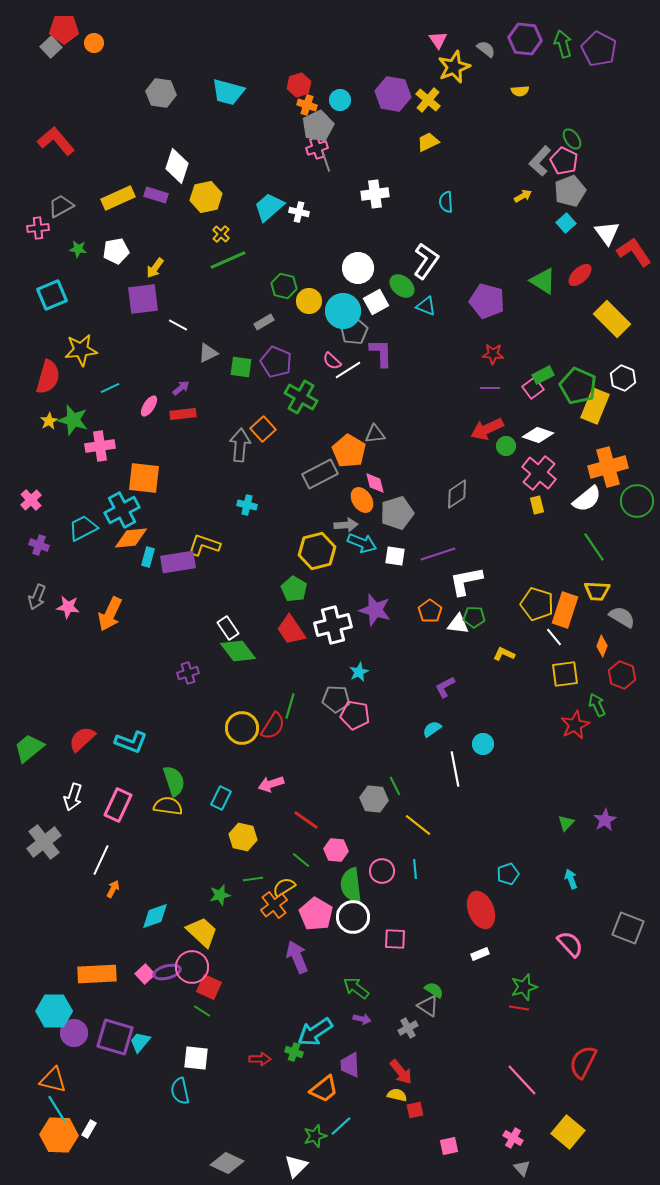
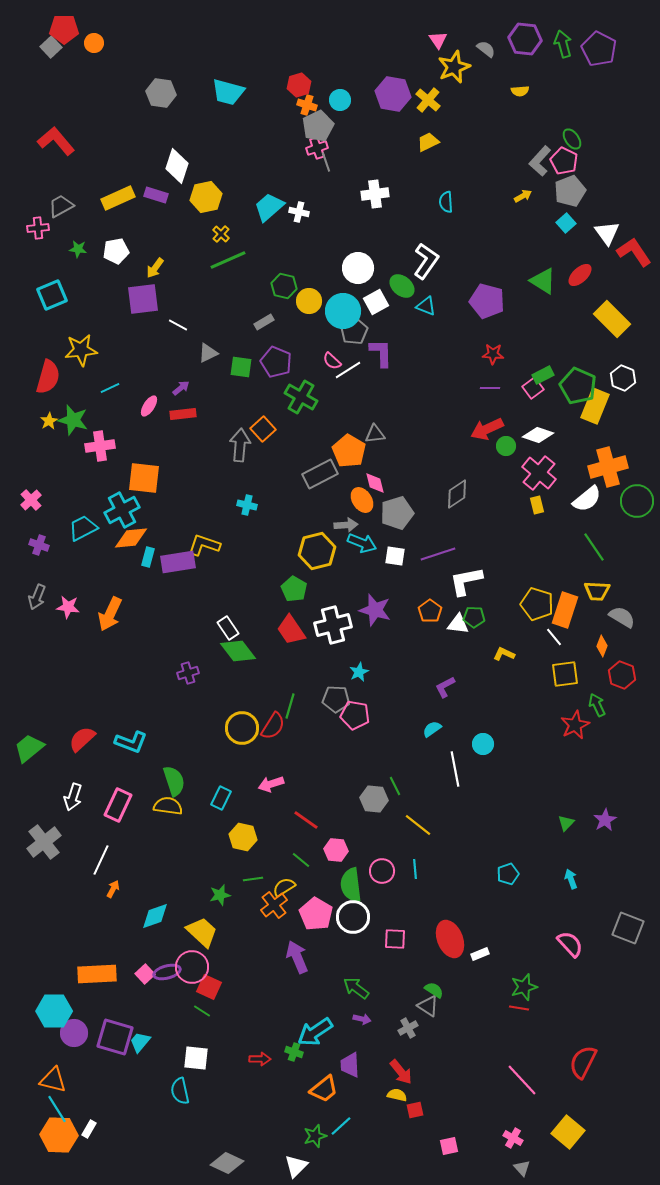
red ellipse at (481, 910): moved 31 px left, 29 px down
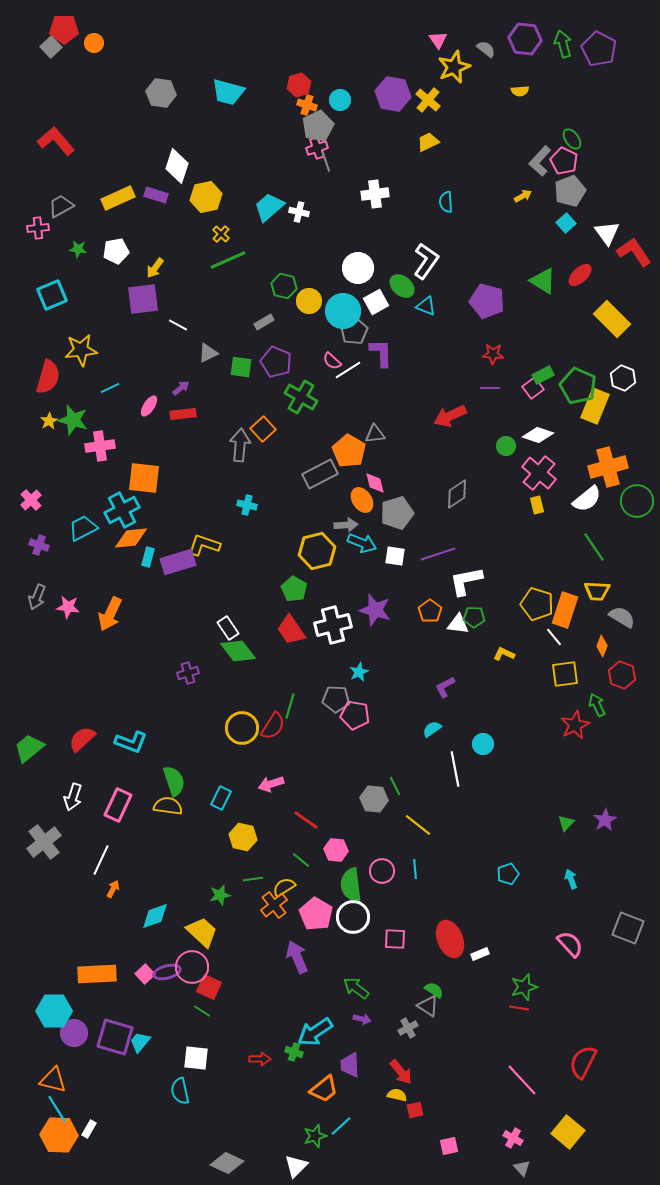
red arrow at (487, 429): moved 37 px left, 13 px up
purple rectangle at (178, 562): rotated 8 degrees counterclockwise
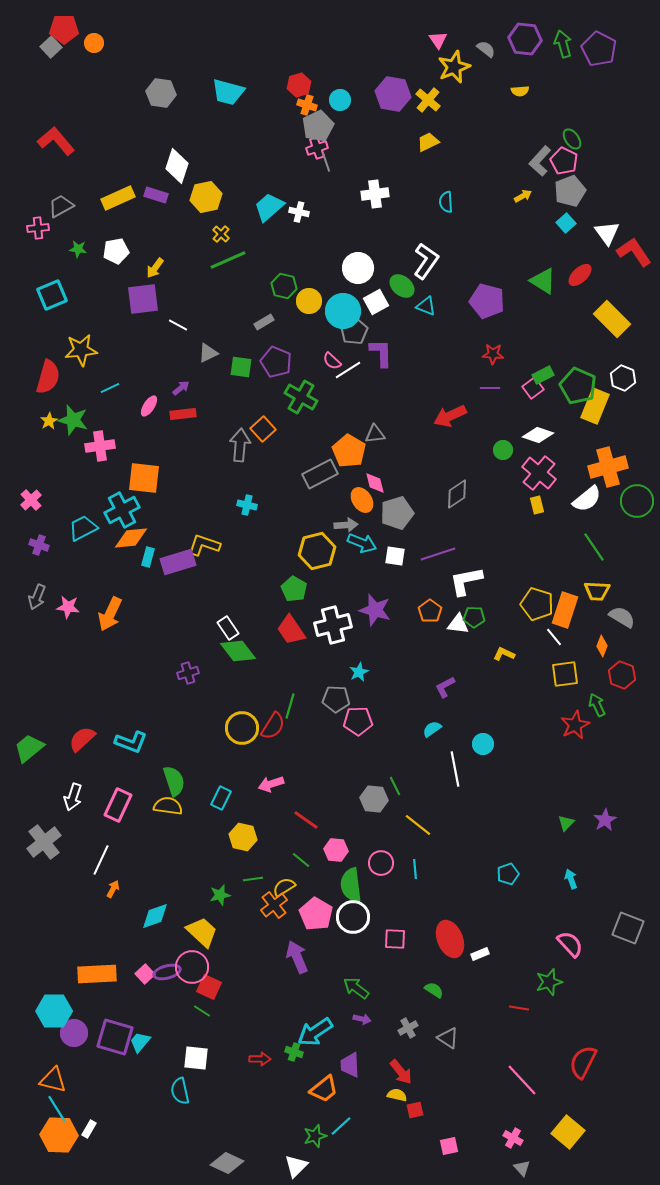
green circle at (506, 446): moved 3 px left, 4 px down
pink pentagon at (355, 715): moved 3 px right, 6 px down; rotated 12 degrees counterclockwise
pink circle at (382, 871): moved 1 px left, 8 px up
green star at (524, 987): moved 25 px right, 5 px up
gray triangle at (428, 1006): moved 20 px right, 32 px down
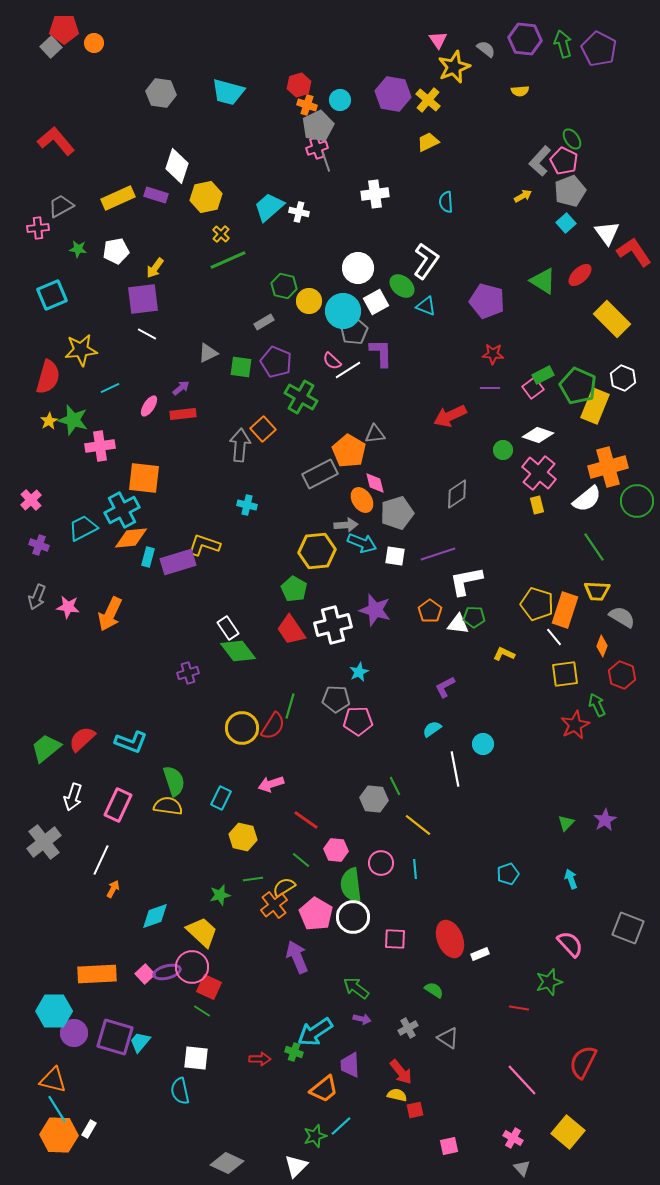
white line at (178, 325): moved 31 px left, 9 px down
yellow hexagon at (317, 551): rotated 9 degrees clockwise
green trapezoid at (29, 748): moved 17 px right
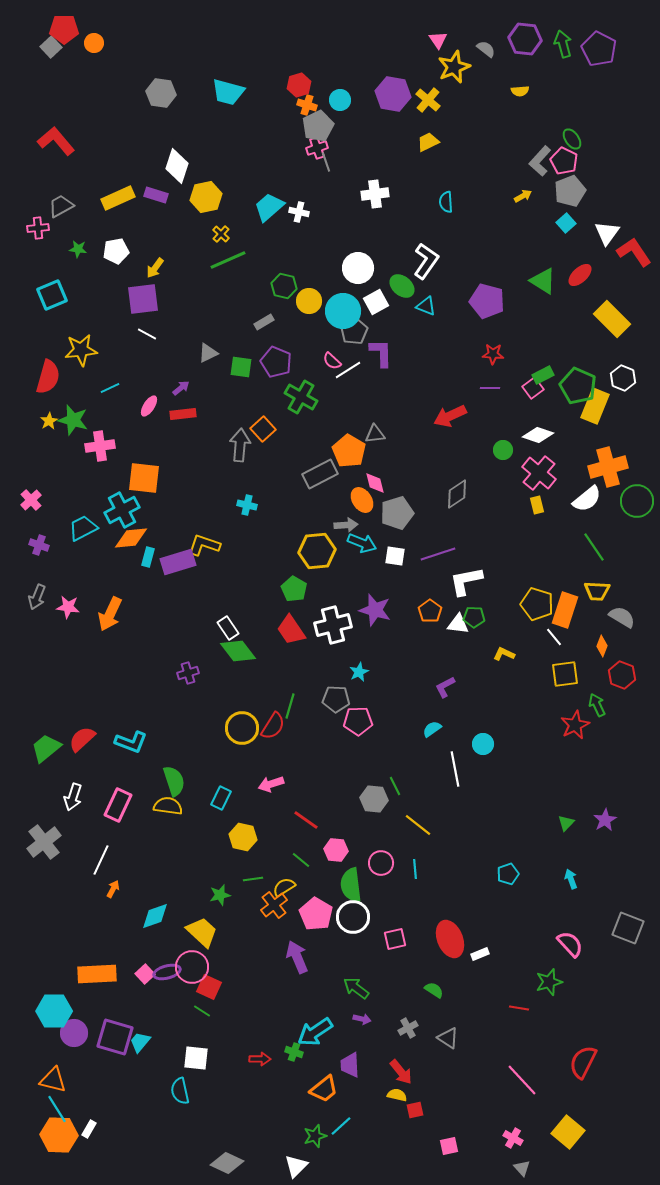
white triangle at (607, 233): rotated 12 degrees clockwise
pink square at (395, 939): rotated 15 degrees counterclockwise
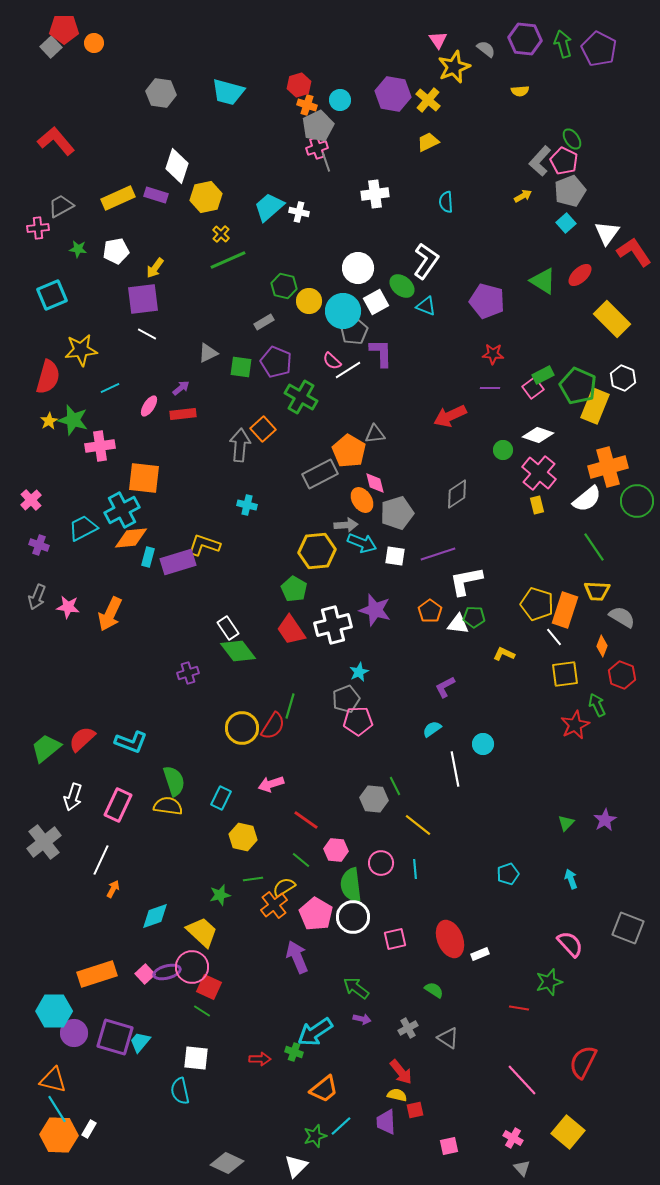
gray pentagon at (336, 699): moved 10 px right; rotated 24 degrees counterclockwise
orange rectangle at (97, 974): rotated 15 degrees counterclockwise
purple trapezoid at (350, 1065): moved 36 px right, 57 px down
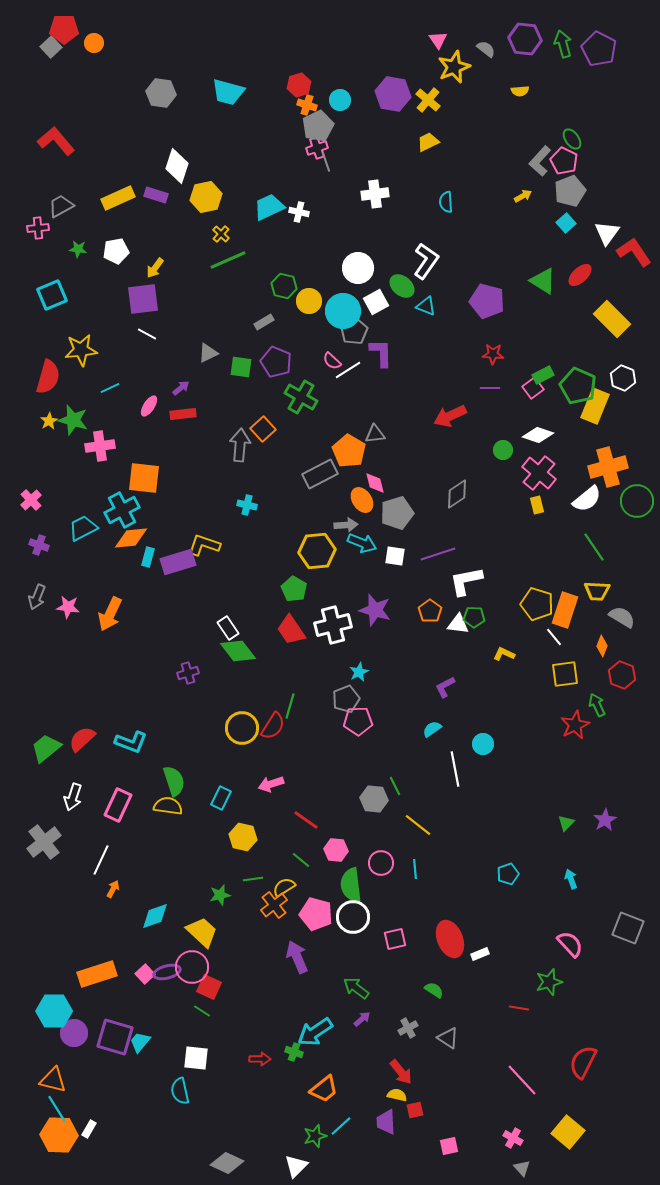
cyan trapezoid at (269, 207): rotated 16 degrees clockwise
pink pentagon at (316, 914): rotated 16 degrees counterclockwise
purple arrow at (362, 1019): rotated 54 degrees counterclockwise
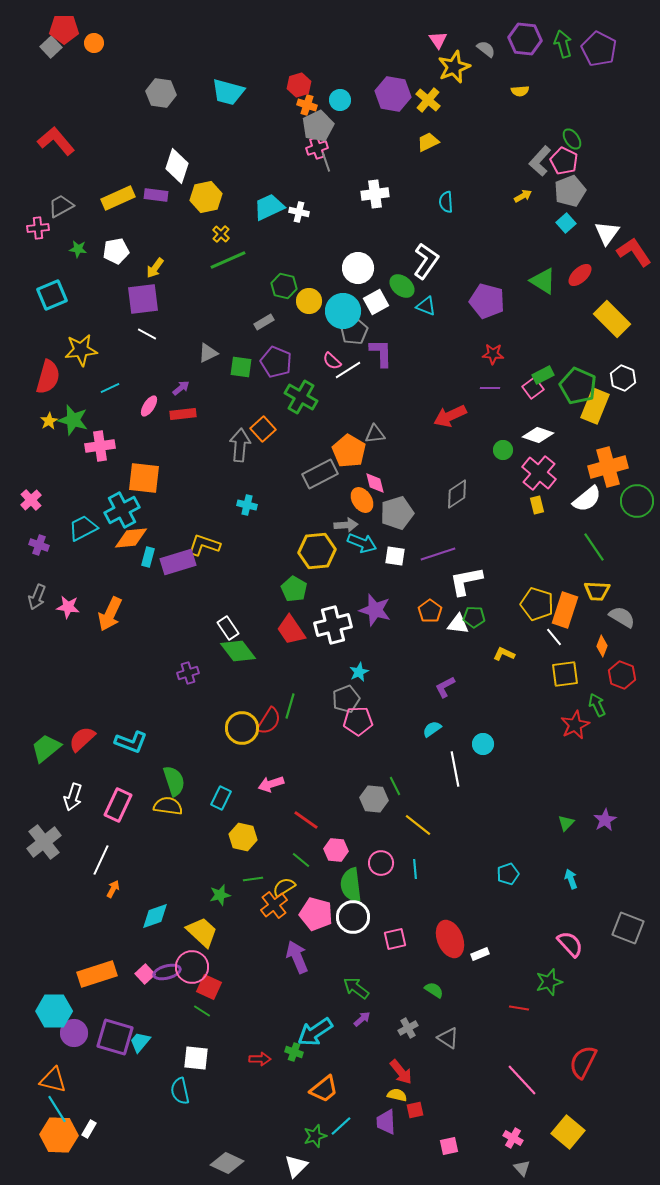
purple rectangle at (156, 195): rotated 10 degrees counterclockwise
red semicircle at (273, 726): moved 4 px left, 5 px up
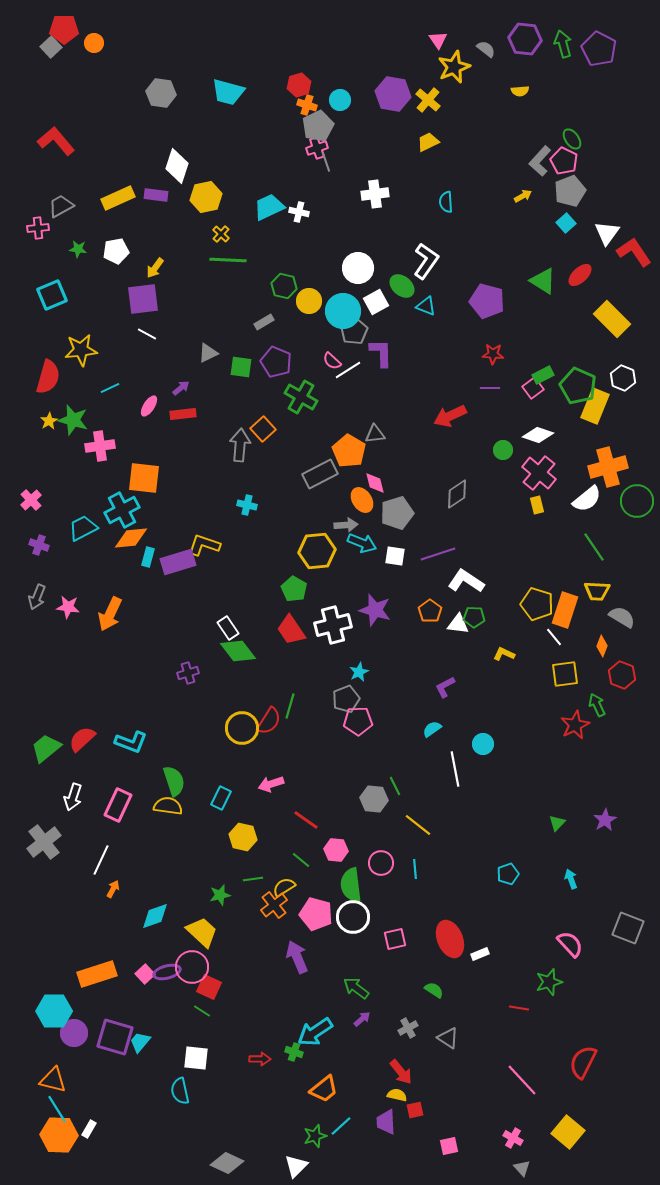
green line at (228, 260): rotated 27 degrees clockwise
white L-shape at (466, 581): rotated 45 degrees clockwise
green triangle at (566, 823): moved 9 px left
